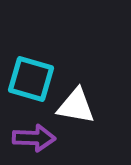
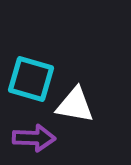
white triangle: moved 1 px left, 1 px up
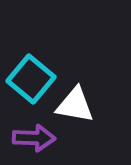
cyan square: rotated 24 degrees clockwise
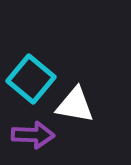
purple arrow: moved 1 px left, 3 px up
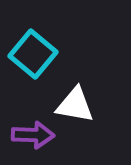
cyan square: moved 2 px right, 25 px up
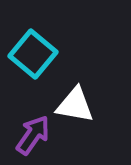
purple arrow: rotated 57 degrees counterclockwise
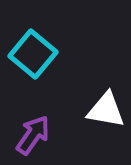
white triangle: moved 31 px right, 5 px down
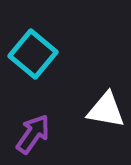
purple arrow: moved 1 px up
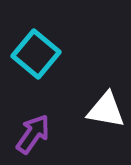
cyan square: moved 3 px right
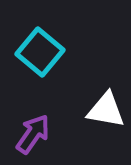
cyan square: moved 4 px right, 2 px up
